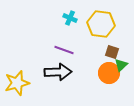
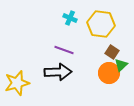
brown square: rotated 16 degrees clockwise
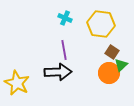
cyan cross: moved 5 px left
purple line: rotated 60 degrees clockwise
yellow star: rotated 30 degrees counterclockwise
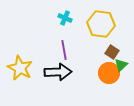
yellow star: moved 3 px right, 15 px up
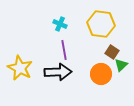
cyan cross: moved 5 px left, 6 px down
orange circle: moved 8 px left, 1 px down
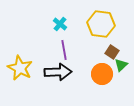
cyan cross: rotated 16 degrees clockwise
orange circle: moved 1 px right
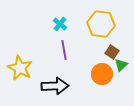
black arrow: moved 3 px left, 14 px down
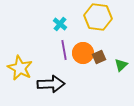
yellow hexagon: moved 3 px left, 7 px up
brown square: moved 13 px left, 5 px down; rotated 32 degrees clockwise
orange circle: moved 19 px left, 21 px up
black arrow: moved 4 px left, 2 px up
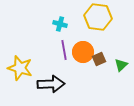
cyan cross: rotated 24 degrees counterclockwise
orange circle: moved 1 px up
brown square: moved 2 px down
yellow star: rotated 10 degrees counterclockwise
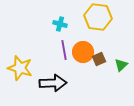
black arrow: moved 2 px right, 1 px up
